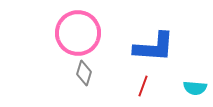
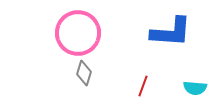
blue L-shape: moved 17 px right, 15 px up
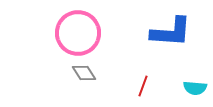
gray diamond: rotated 50 degrees counterclockwise
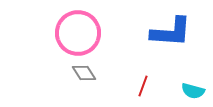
cyan semicircle: moved 2 px left, 3 px down; rotated 10 degrees clockwise
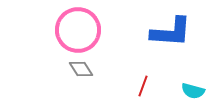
pink circle: moved 3 px up
gray diamond: moved 3 px left, 4 px up
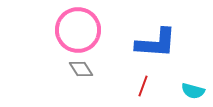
blue L-shape: moved 15 px left, 11 px down
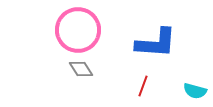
cyan semicircle: moved 2 px right
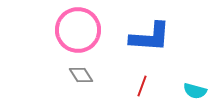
blue L-shape: moved 6 px left, 6 px up
gray diamond: moved 6 px down
red line: moved 1 px left
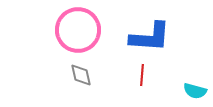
gray diamond: rotated 20 degrees clockwise
red line: moved 11 px up; rotated 15 degrees counterclockwise
